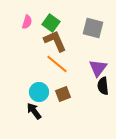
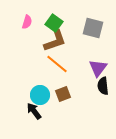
green square: moved 3 px right
brown L-shape: rotated 95 degrees clockwise
cyan circle: moved 1 px right, 3 px down
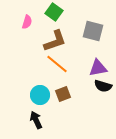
green square: moved 11 px up
gray square: moved 3 px down
purple triangle: rotated 42 degrees clockwise
black semicircle: rotated 66 degrees counterclockwise
black arrow: moved 2 px right, 9 px down; rotated 12 degrees clockwise
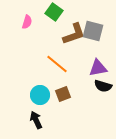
brown L-shape: moved 19 px right, 7 px up
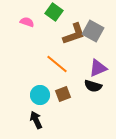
pink semicircle: rotated 88 degrees counterclockwise
gray square: rotated 15 degrees clockwise
purple triangle: rotated 12 degrees counterclockwise
black semicircle: moved 10 px left
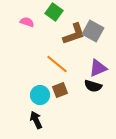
brown square: moved 3 px left, 4 px up
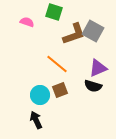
green square: rotated 18 degrees counterclockwise
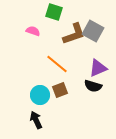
pink semicircle: moved 6 px right, 9 px down
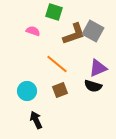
cyan circle: moved 13 px left, 4 px up
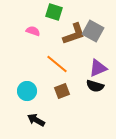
black semicircle: moved 2 px right
brown square: moved 2 px right, 1 px down
black arrow: rotated 36 degrees counterclockwise
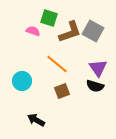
green square: moved 5 px left, 6 px down
brown L-shape: moved 4 px left, 2 px up
purple triangle: rotated 42 degrees counterclockwise
cyan circle: moved 5 px left, 10 px up
